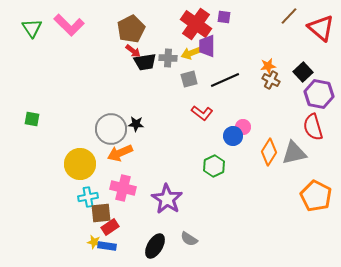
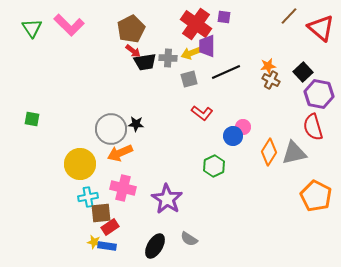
black line: moved 1 px right, 8 px up
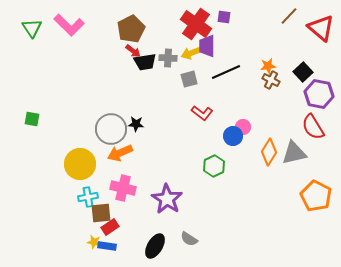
red semicircle: rotated 16 degrees counterclockwise
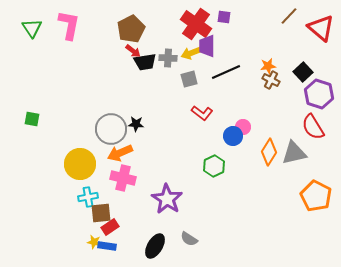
pink L-shape: rotated 124 degrees counterclockwise
purple hexagon: rotated 8 degrees clockwise
pink cross: moved 10 px up
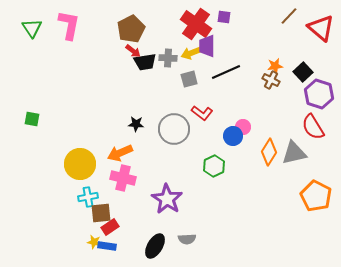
orange star: moved 7 px right
gray circle: moved 63 px right
gray semicircle: moved 2 px left; rotated 36 degrees counterclockwise
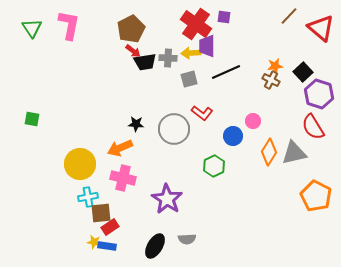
yellow arrow: rotated 18 degrees clockwise
pink circle: moved 10 px right, 6 px up
orange arrow: moved 5 px up
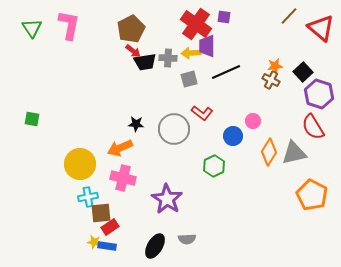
orange pentagon: moved 4 px left, 1 px up
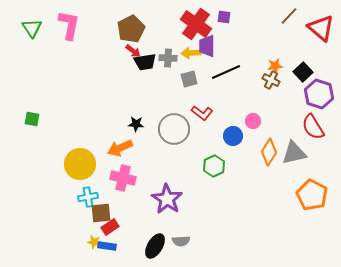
gray semicircle: moved 6 px left, 2 px down
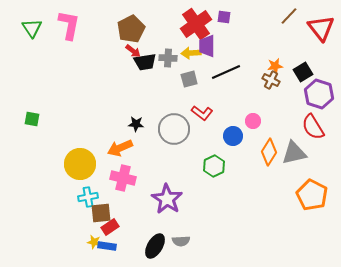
red cross: rotated 20 degrees clockwise
red triangle: rotated 12 degrees clockwise
black square: rotated 12 degrees clockwise
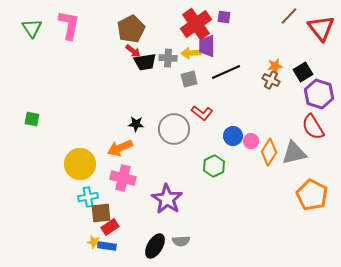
pink circle: moved 2 px left, 20 px down
